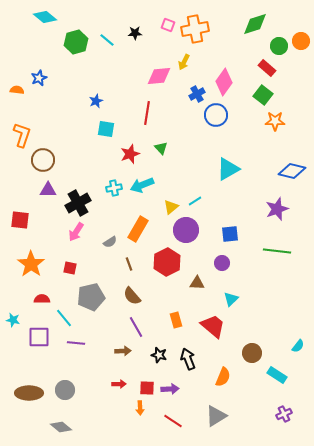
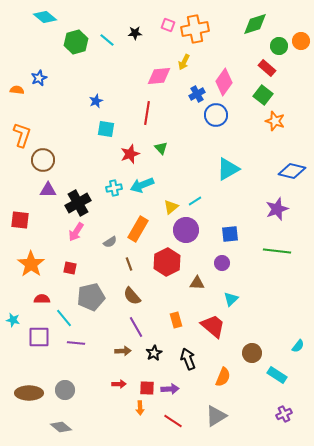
orange star at (275, 121): rotated 18 degrees clockwise
black star at (159, 355): moved 5 px left, 2 px up; rotated 28 degrees clockwise
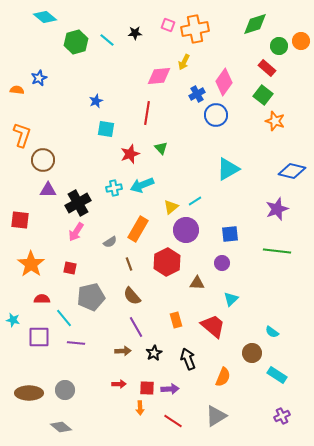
cyan semicircle at (298, 346): moved 26 px left, 14 px up; rotated 88 degrees clockwise
purple cross at (284, 414): moved 2 px left, 2 px down
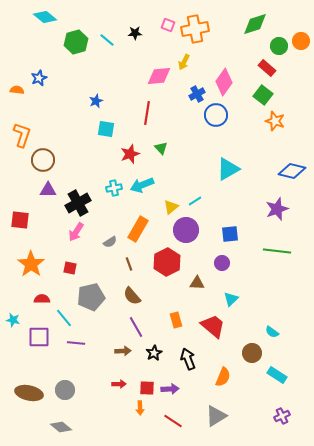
brown ellipse at (29, 393): rotated 12 degrees clockwise
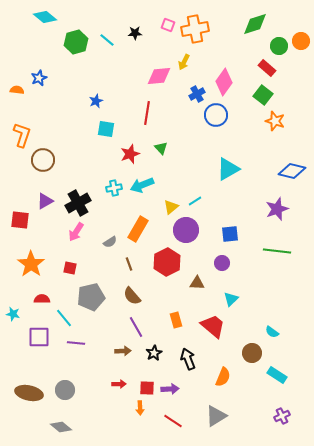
purple triangle at (48, 190): moved 3 px left, 11 px down; rotated 30 degrees counterclockwise
cyan star at (13, 320): moved 6 px up
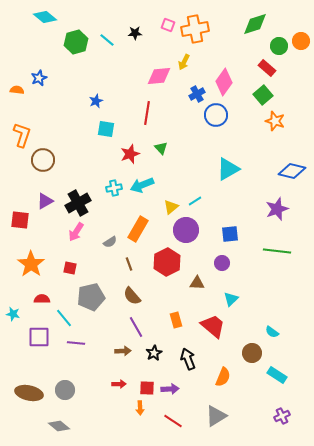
green square at (263, 95): rotated 12 degrees clockwise
gray diamond at (61, 427): moved 2 px left, 1 px up
